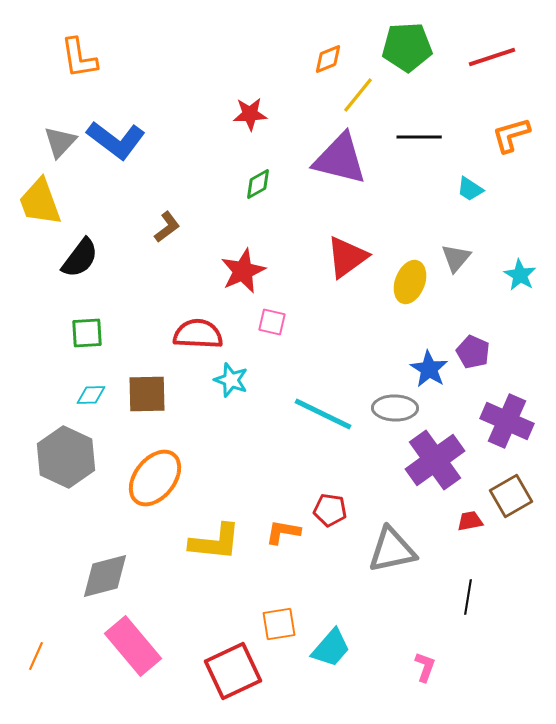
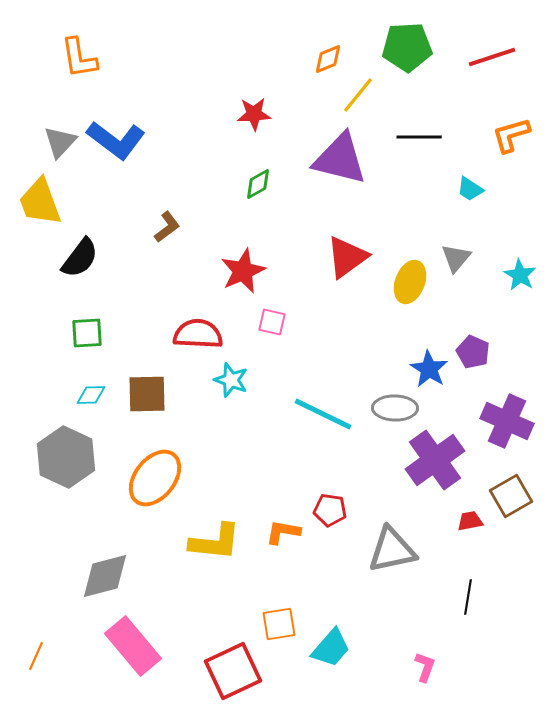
red star at (250, 114): moved 4 px right
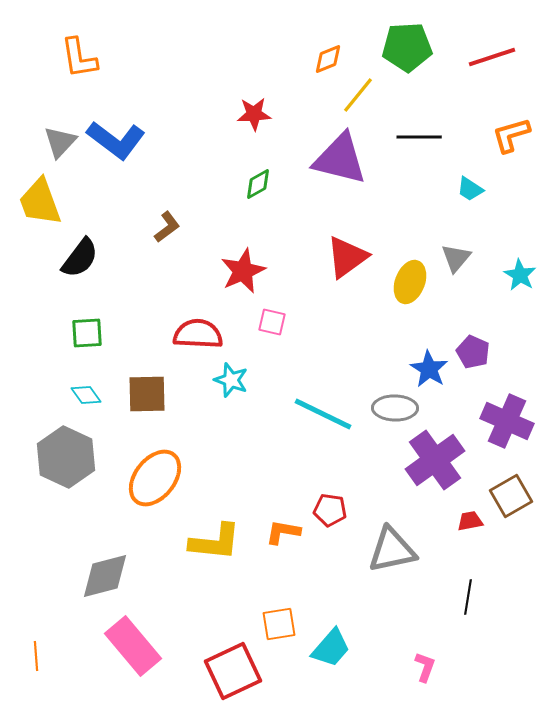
cyan diamond at (91, 395): moved 5 px left; rotated 56 degrees clockwise
orange line at (36, 656): rotated 28 degrees counterclockwise
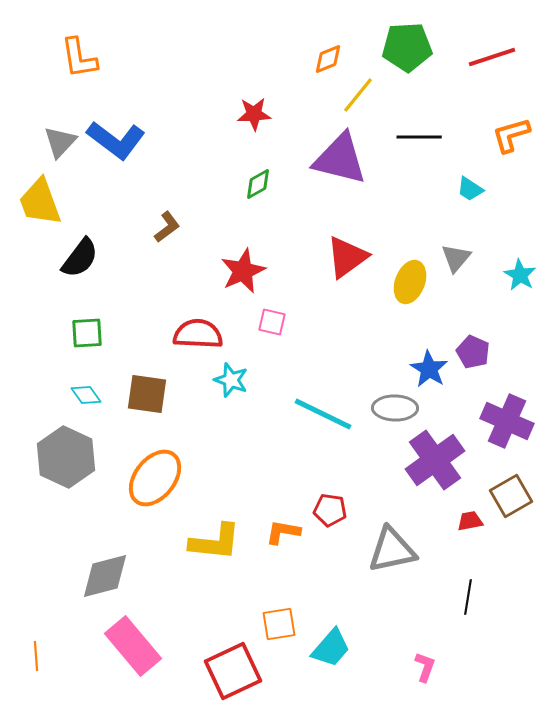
brown square at (147, 394): rotated 9 degrees clockwise
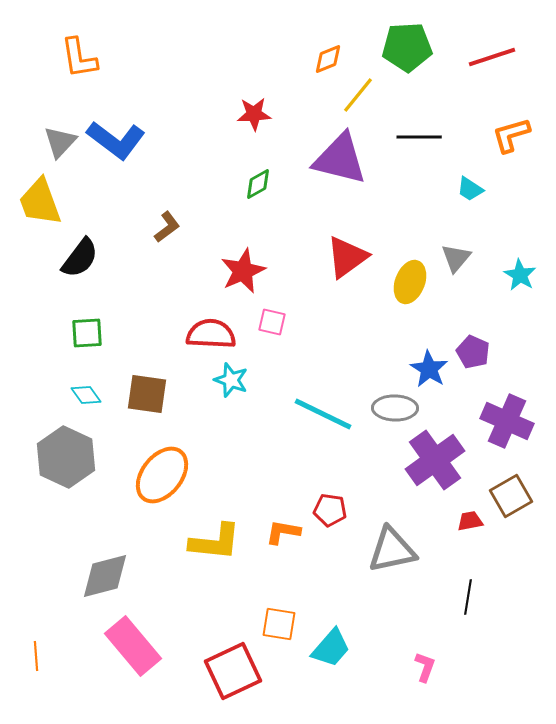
red semicircle at (198, 334): moved 13 px right
orange ellipse at (155, 478): moved 7 px right, 3 px up
orange square at (279, 624): rotated 18 degrees clockwise
